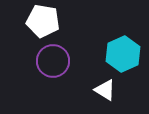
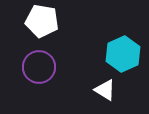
white pentagon: moved 1 px left
purple circle: moved 14 px left, 6 px down
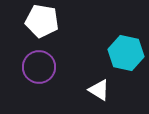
cyan hexagon: moved 3 px right, 1 px up; rotated 24 degrees counterclockwise
white triangle: moved 6 px left
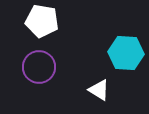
cyan hexagon: rotated 8 degrees counterclockwise
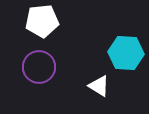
white pentagon: rotated 16 degrees counterclockwise
white triangle: moved 4 px up
